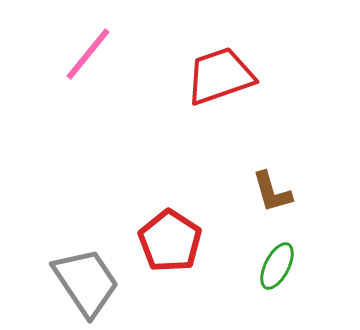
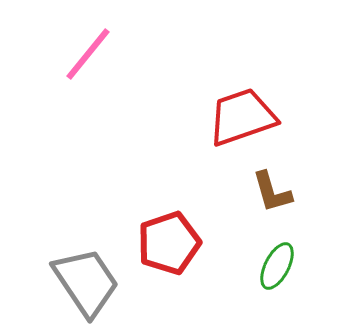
red trapezoid: moved 22 px right, 41 px down
red pentagon: moved 1 px left, 2 px down; rotated 20 degrees clockwise
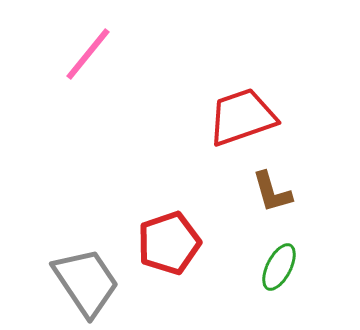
green ellipse: moved 2 px right, 1 px down
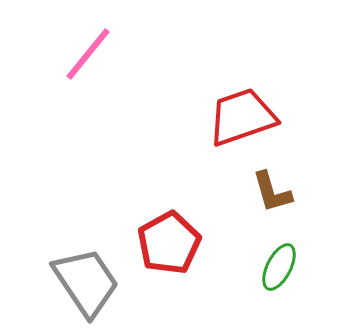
red pentagon: rotated 10 degrees counterclockwise
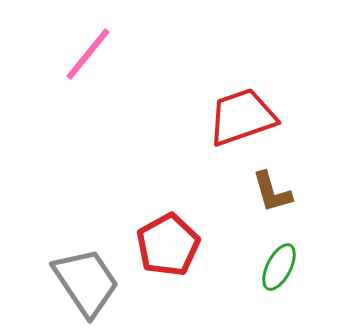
red pentagon: moved 1 px left, 2 px down
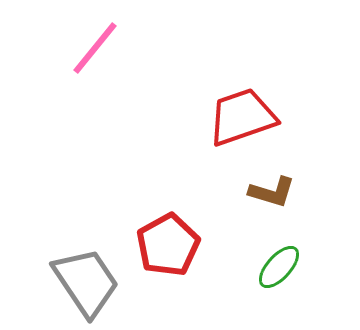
pink line: moved 7 px right, 6 px up
brown L-shape: rotated 57 degrees counterclockwise
green ellipse: rotated 15 degrees clockwise
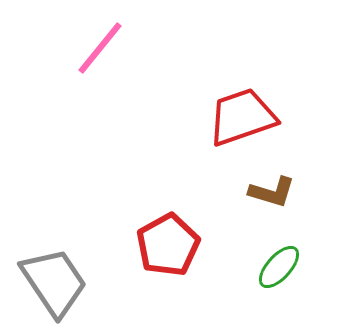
pink line: moved 5 px right
gray trapezoid: moved 32 px left
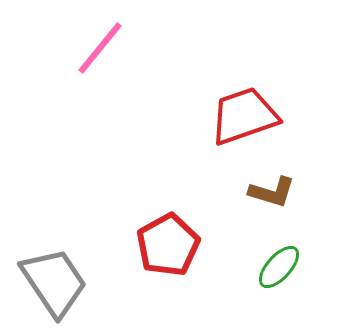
red trapezoid: moved 2 px right, 1 px up
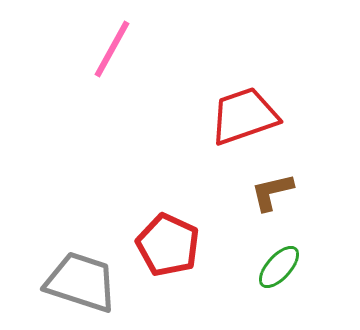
pink line: moved 12 px right, 1 px down; rotated 10 degrees counterclockwise
brown L-shape: rotated 150 degrees clockwise
red pentagon: rotated 18 degrees counterclockwise
gray trapezoid: moved 27 px right; rotated 38 degrees counterclockwise
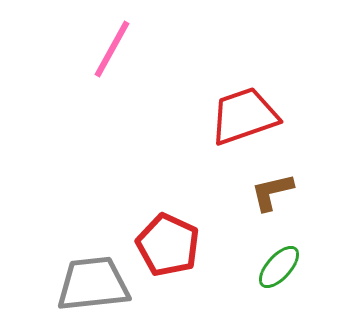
gray trapezoid: moved 12 px right, 2 px down; rotated 24 degrees counterclockwise
